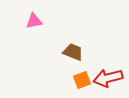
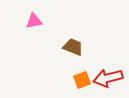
brown trapezoid: moved 5 px up
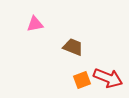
pink triangle: moved 1 px right, 3 px down
red arrow: rotated 144 degrees counterclockwise
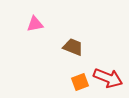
orange square: moved 2 px left, 2 px down
